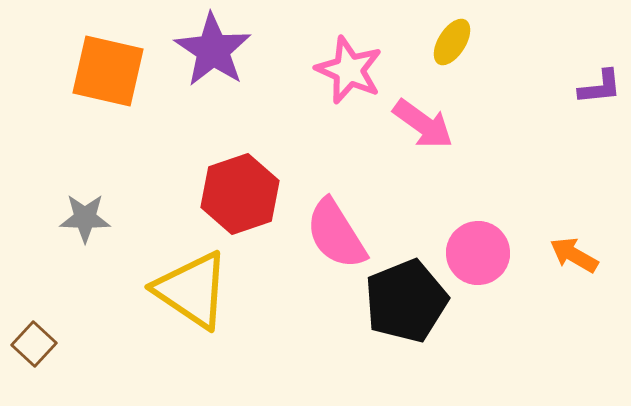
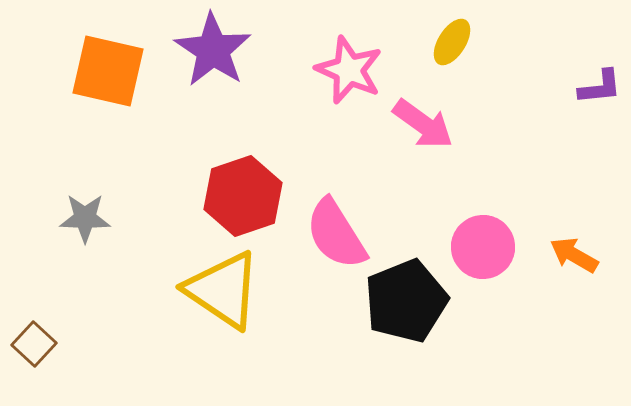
red hexagon: moved 3 px right, 2 px down
pink circle: moved 5 px right, 6 px up
yellow triangle: moved 31 px right
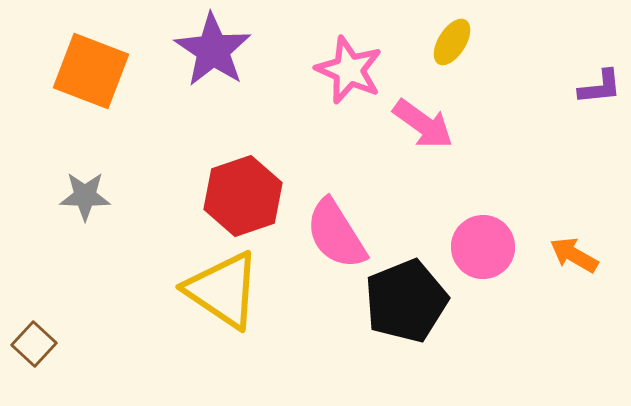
orange square: moved 17 px left; rotated 8 degrees clockwise
gray star: moved 22 px up
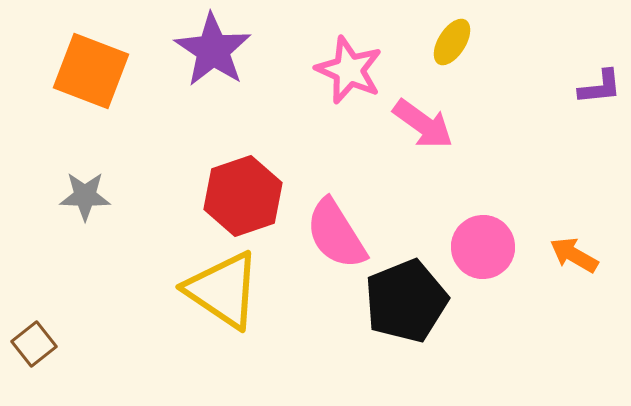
brown square: rotated 9 degrees clockwise
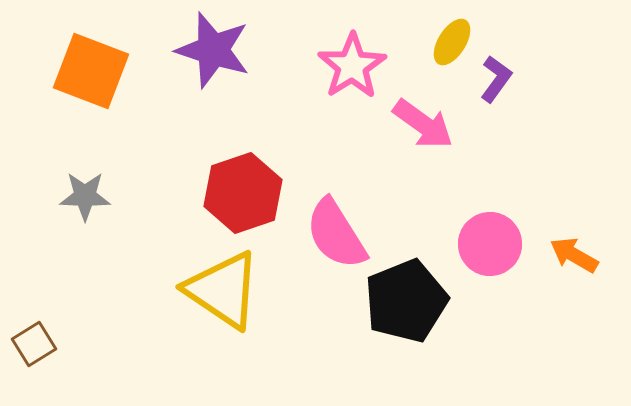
purple star: rotated 16 degrees counterclockwise
pink star: moved 3 px right, 4 px up; rotated 16 degrees clockwise
purple L-shape: moved 104 px left, 8 px up; rotated 48 degrees counterclockwise
red hexagon: moved 3 px up
pink circle: moved 7 px right, 3 px up
brown square: rotated 6 degrees clockwise
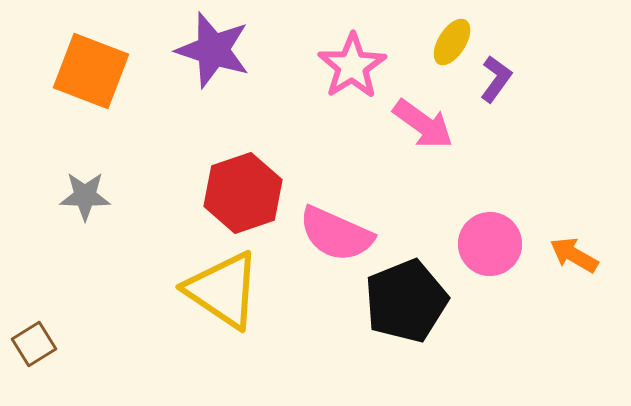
pink semicircle: rotated 34 degrees counterclockwise
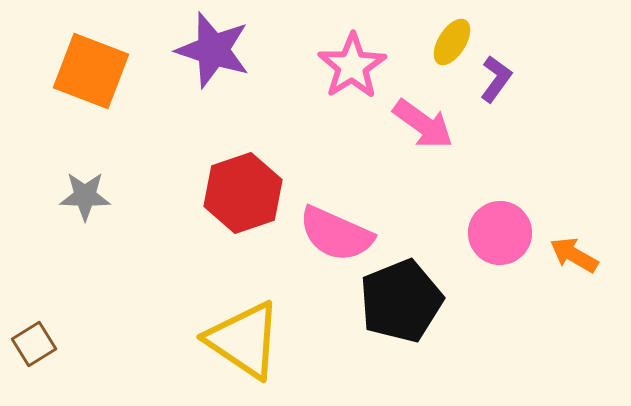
pink circle: moved 10 px right, 11 px up
yellow triangle: moved 21 px right, 50 px down
black pentagon: moved 5 px left
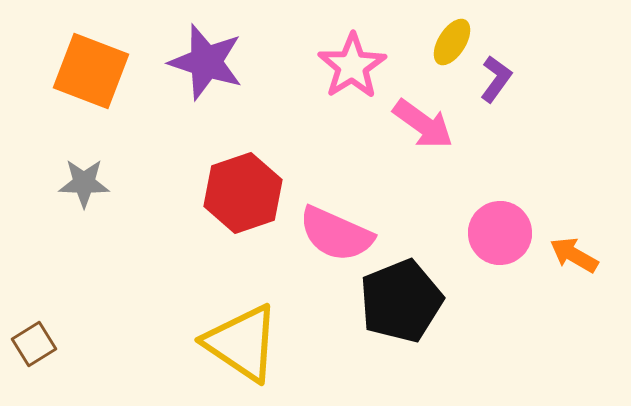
purple star: moved 7 px left, 12 px down
gray star: moved 1 px left, 13 px up
yellow triangle: moved 2 px left, 3 px down
